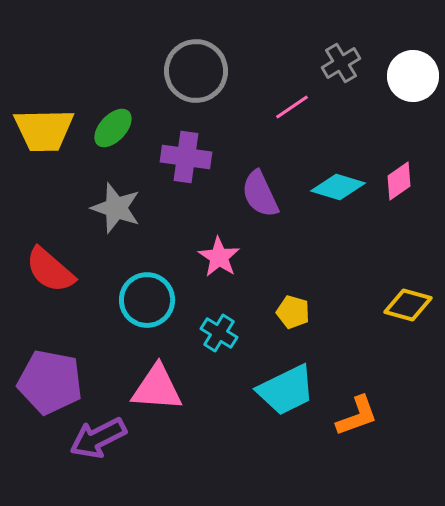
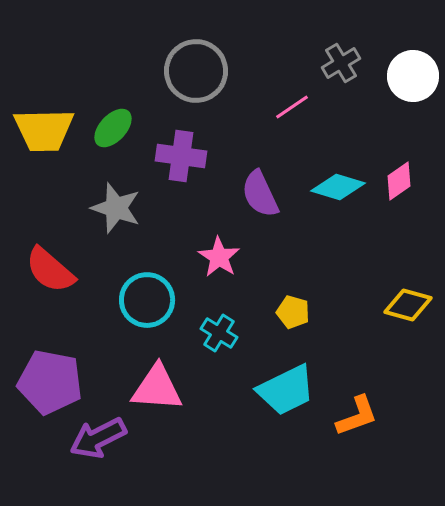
purple cross: moved 5 px left, 1 px up
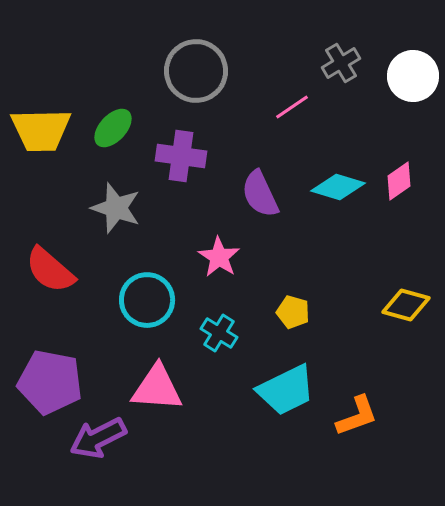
yellow trapezoid: moved 3 px left
yellow diamond: moved 2 px left
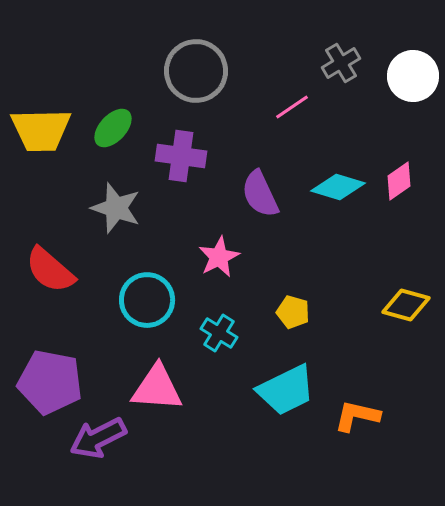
pink star: rotated 12 degrees clockwise
orange L-shape: rotated 147 degrees counterclockwise
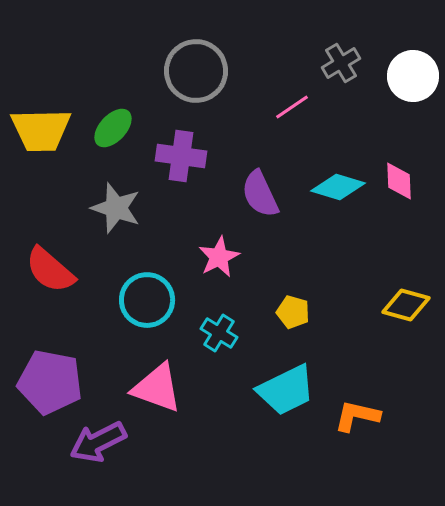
pink diamond: rotated 57 degrees counterclockwise
pink triangle: rotated 16 degrees clockwise
purple arrow: moved 4 px down
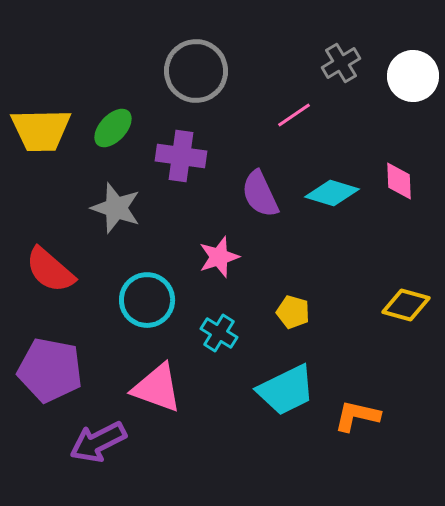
pink line: moved 2 px right, 8 px down
cyan diamond: moved 6 px left, 6 px down
pink star: rotated 9 degrees clockwise
purple pentagon: moved 12 px up
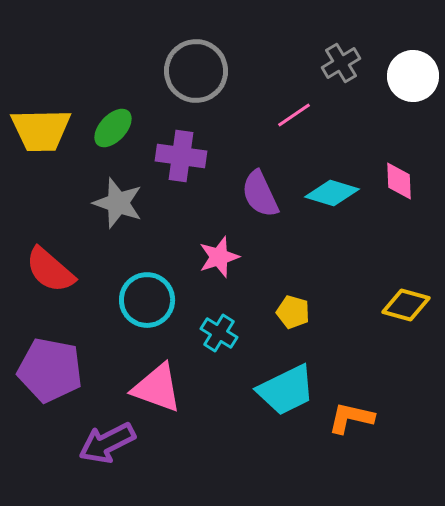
gray star: moved 2 px right, 5 px up
orange L-shape: moved 6 px left, 2 px down
purple arrow: moved 9 px right, 1 px down
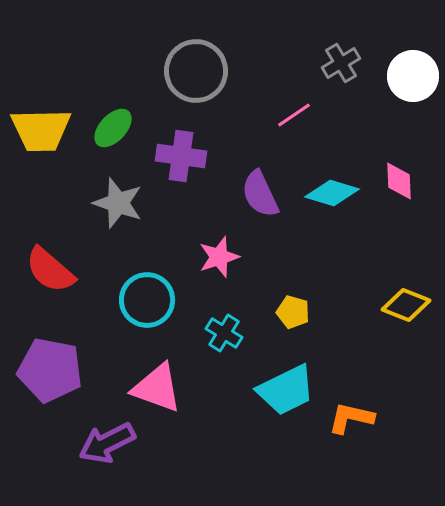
yellow diamond: rotated 6 degrees clockwise
cyan cross: moved 5 px right
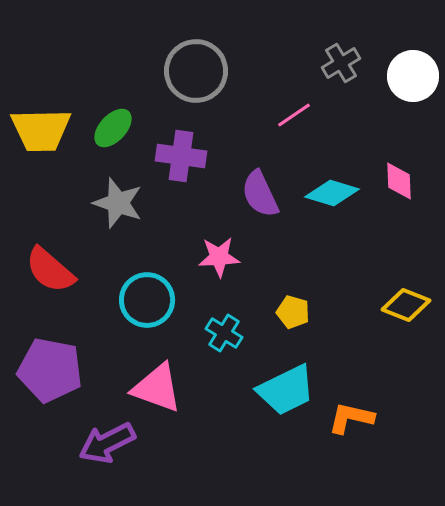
pink star: rotated 15 degrees clockwise
